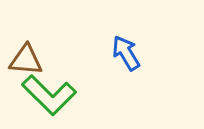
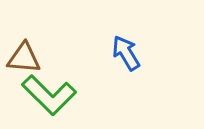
brown triangle: moved 2 px left, 2 px up
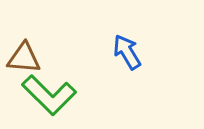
blue arrow: moved 1 px right, 1 px up
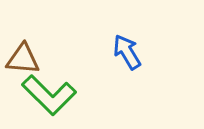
brown triangle: moved 1 px left, 1 px down
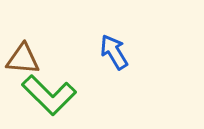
blue arrow: moved 13 px left
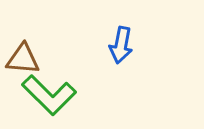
blue arrow: moved 7 px right, 7 px up; rotated 138 degrees counterclockwise
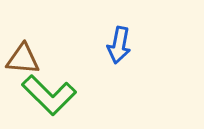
blue arrow: moved 2 px left
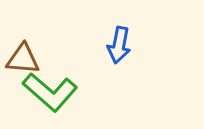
green L-shape: moved 1 px right, 3 px up; rotated 4 degrees counterclockwise
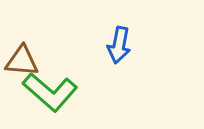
brown triangle: moved 1 px left, 2 px down
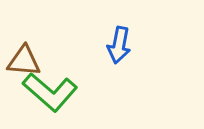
brown triangle: moved 2 px right
